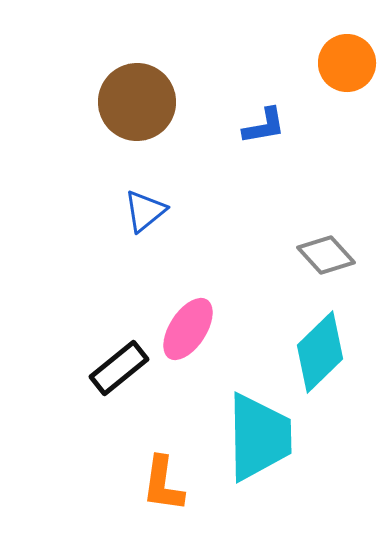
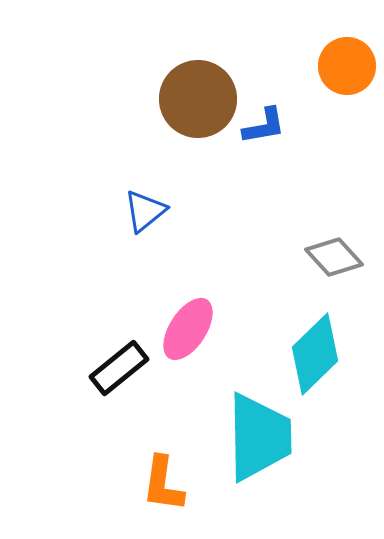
orange circle: moved 3 px down
brown circle: moved 61 px right, 3 px up
gray diamond: moved 8 px right, 2 px down
cyan diamond: moved 5 px left, 2 px down
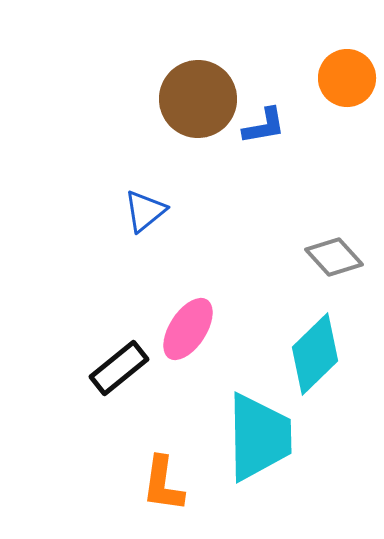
orange circle: moved 12 px down
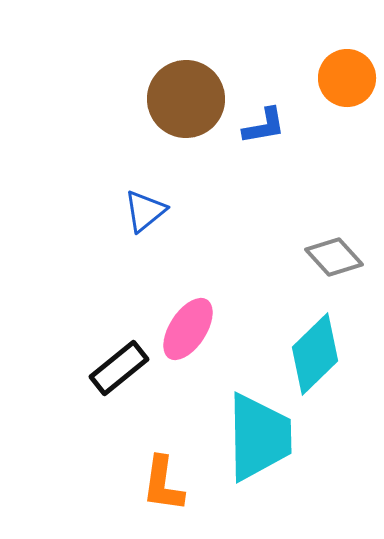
brown circle: moved 12 px left
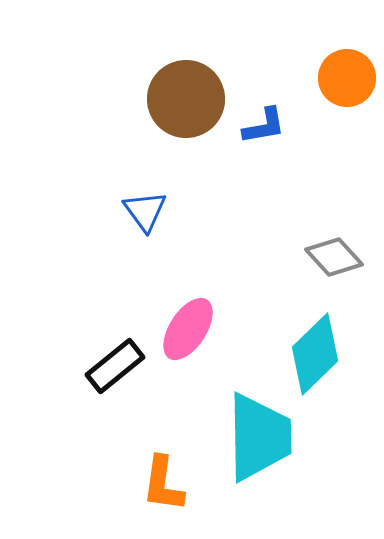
blue triangle: rotated 27 degrees counterclockwise
black rectangle: moved 4 px left, 2 px up
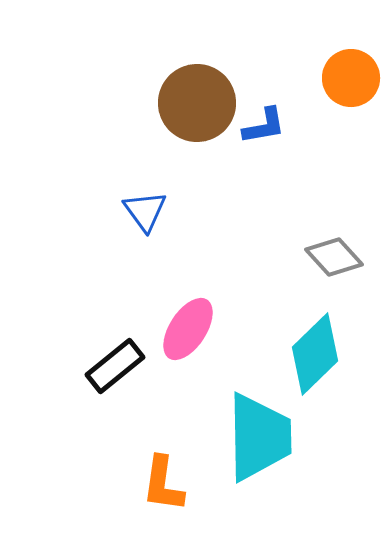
orange circle: moved 4 px right
brown circle: moved 11 px right, 4 px down
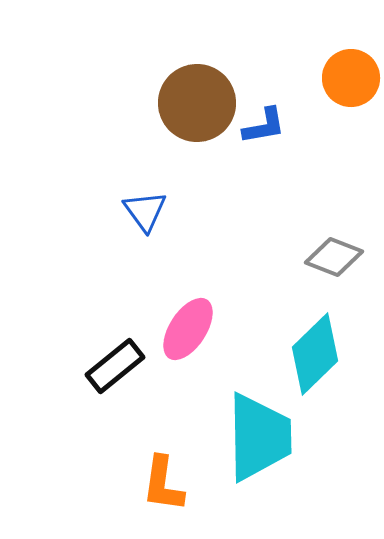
gray diamond: rotated 26 degrees counterclockwise
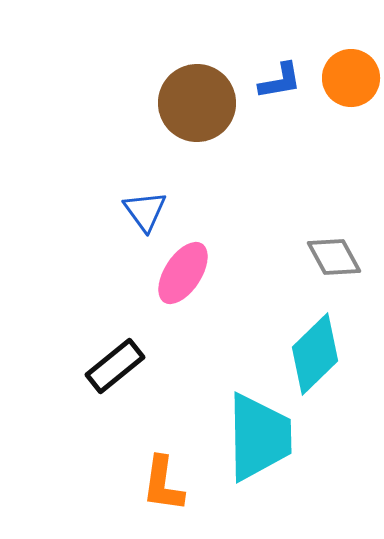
blue L-shape: moved 16 px right, 45 px up
gray diamond: rotated 40 degrees clockwise
pink ellipse: moved 5 px left, 56 px up
